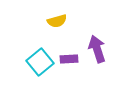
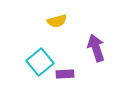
purple arrow: moved 1 px left, 1 px up
purple rectangle: moved 4 px left, 15 px down
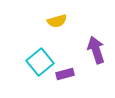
purple arrow: moved 2 px down
purple rectangle: rotated 12 degrees counterclockwise
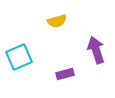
cyan square: moved 21 px left, 5 px up; rotated 16 degrees clockwise
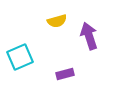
purple arrow: moved 7 px left, 14 px up
cyan square: moved 1 px right
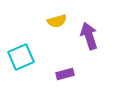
cyan square: moved 1 px right
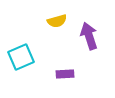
purple rectangle: rotated 12 degrees clockwise
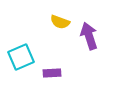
yellow semicircle: moved 3 px right, 1 px down; rotated 36 degrees clockwise
purple rectangle: moved 13 px left, 1 px up
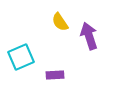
yellow semicircle: rotated 36 degrees clockwise
purple rectangle: moved 3 px right, 2 px down
